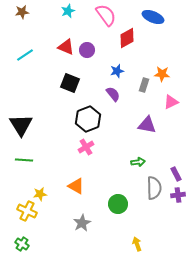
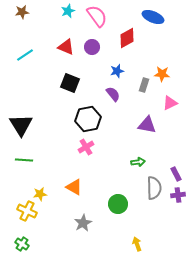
pink semicircle: moved 9 px left, 1 px down
purple circle: moved 5 px right, 3 px up
pink triangle: moved 1 px left, 1 px down
black hexagon: rotated 10 degrees clockwise
orange triangle: moved 2 px left, 1 px down
gray star: moved 1 px right
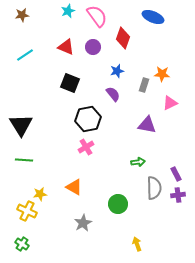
brown star: moved 3 px down
red diamond: moved 4 px left; rotated 40 degrees counterclockwise
purple circle: moved 1 px right
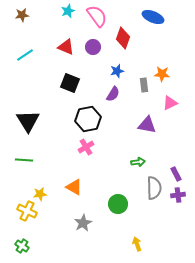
gray rectangle: rotated 24 degrees counterclockwise
purple semicircle: rotated 70 degrees clockwise
black triangle: moved 7 px right, 4 px up
green cross: moved 2 px down
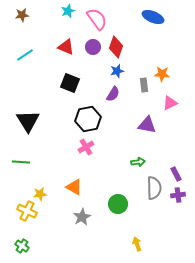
pink semicircle: moved 3 px down
red diamond: moved 7 px left, 9 px down
green line: moved 3 px left, 2 px down
gray star: moved 1 px left, 6 px up
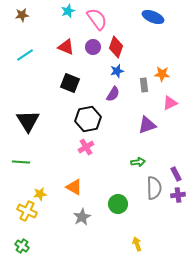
purple triangle: rotated 30 degrees counterclockwise
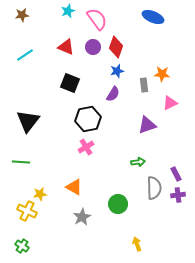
black triangle: rotated 10 degrees clockwise
